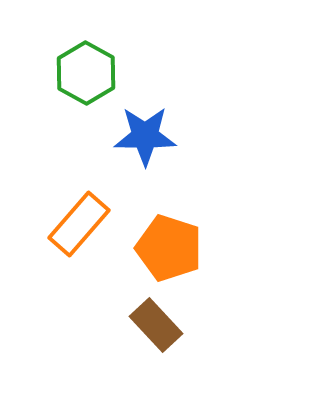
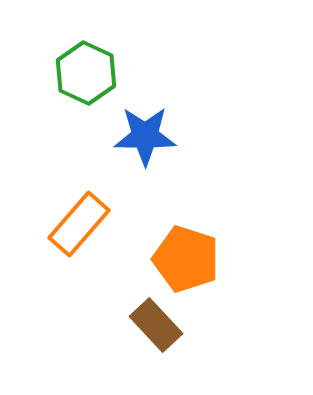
green hexagon: rotated 4 degrees counterclockwise
orange pentagon: moved 17 px right, 11 px down
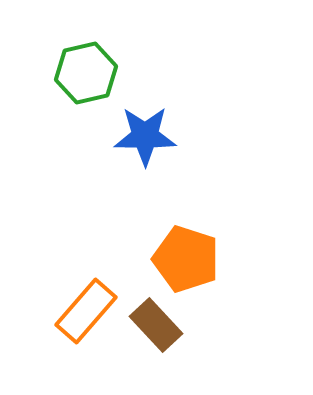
green hexagon: rotated 22 degrees clockwise
orange rectangle: moved 7 px right, 87 px down
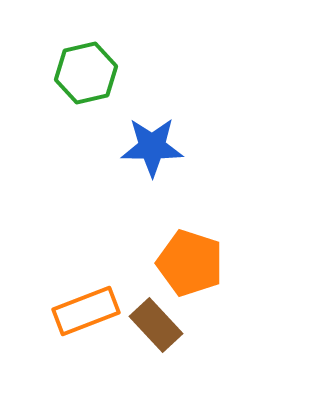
blue star: moved 7 px right, 11 px down
orange pentagon: moved 4 px right, 4 px down
orange rectangle: rotated 28 degrees clockwise
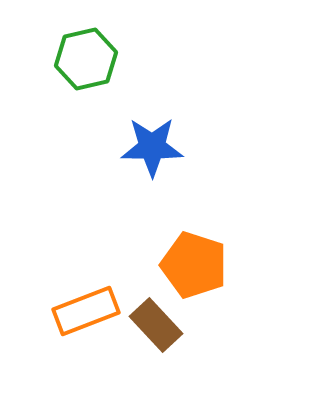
green hexagon: moved 14 px up
orange pentagon: moved 4 px right, 2 px down
